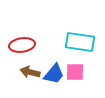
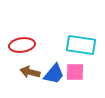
cyan rectangle: moved 1 px right, 3 px down
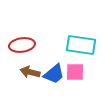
blue trapezoid: rotated 10 degrees clockwise
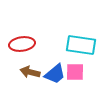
red ellipse: moved 1 px up
blue trapezoid: moved 1 px right
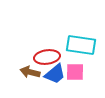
red ellipse: moved 25 px right, 13 px down
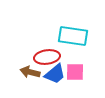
cyan rectangle: moved 8 px left, 9 px up
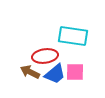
red ellipse: moved 2 px left, 1 px up
brown arrow: rotated 12 degrees clockwise
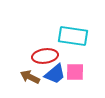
brown arrow: moved 5 px down
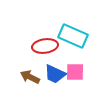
cyan rectangle: rotated 16 degrees clockwise
red ellipse: moved 10 px up
blue trapezoid: rotated 65 degrees clockwise
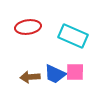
red ellipse: moved 17 px left, 19 px up
brown arrow: rotated 30 degrees counterclockwise
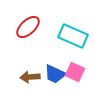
red ellipse: rotated 35 degrees counterclockwise
pink square: rotated 24 degrees clockwise
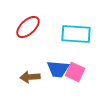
cyan rectangle: moved 3 px right, 2 px up; rotated 20 degrees counterclockwise
blue trapezoid: moved 3 px right, 5 px up; rotated 20 degrees counterclockwise
